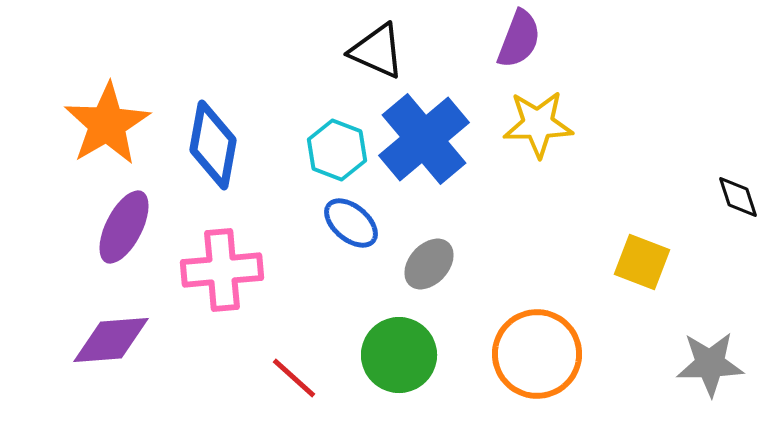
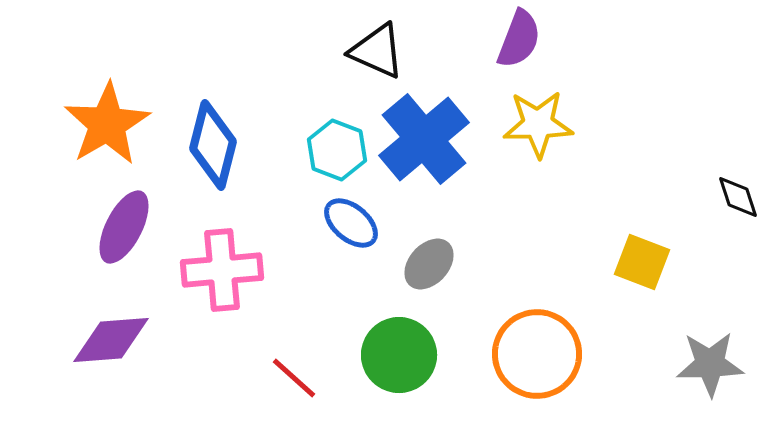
blue diamond: rotated 4 degrees clockwise
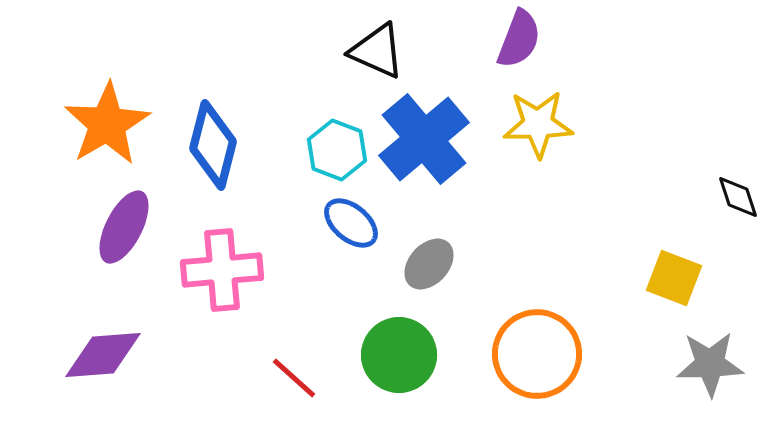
yellow square: moved 32 px right, 16 px down
purple diamond: moved 8 px left, 15 px down
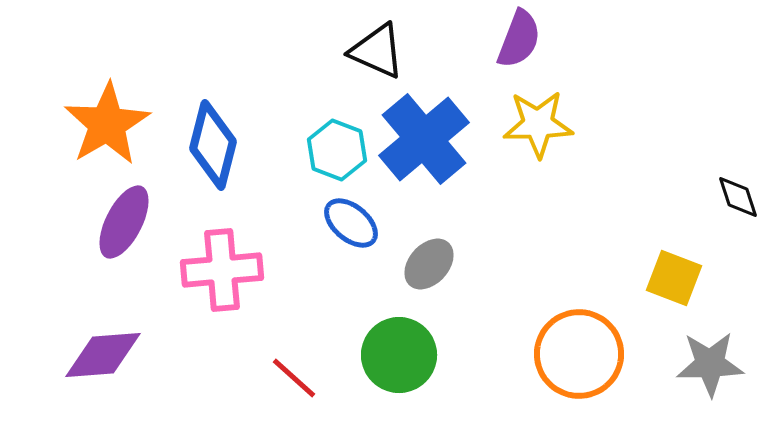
purple ellipse: moved 5 px up
orange circle: moved 42 px right
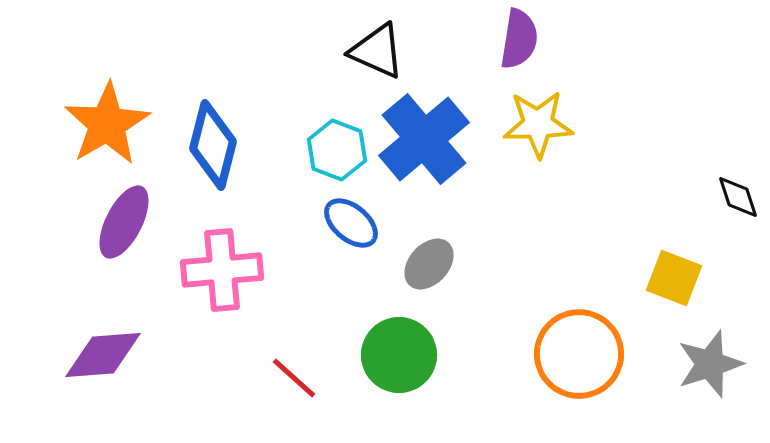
purple semicircle: rotated 12 degrees counterclockwise
gray star: rotated 16 degrees counterclockwise
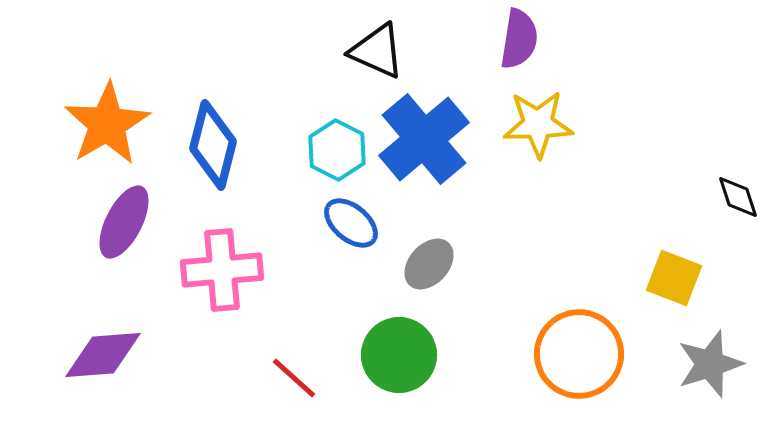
cyan hexagon: rotated 6 degrees clockwise
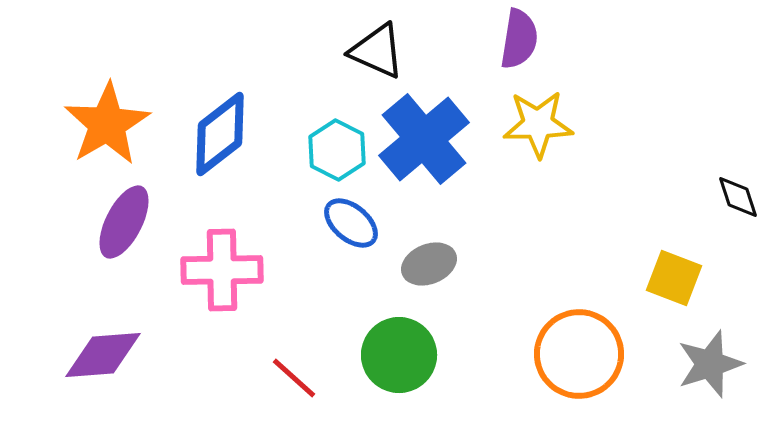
blue diamond: moved 7 px right, 11 px up; rotated 38 degrees clockwise
gray ellipse: rotated 26 degrees clockwise
pink cross: rotated 4 degrees clockwise
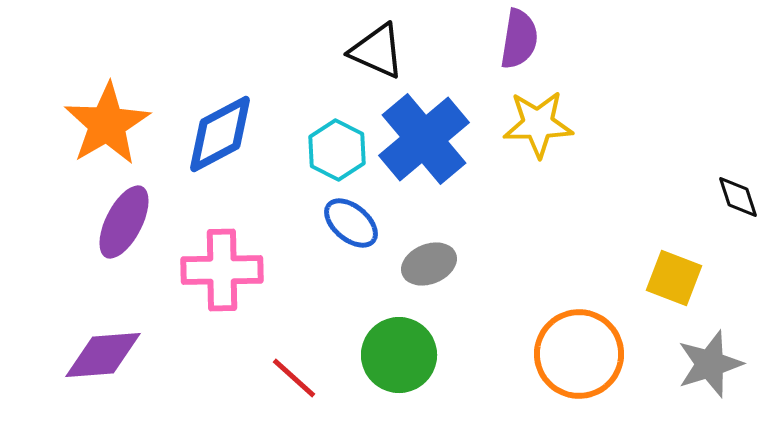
blue diamond: rotated 10 degrees clockwise
